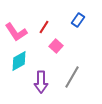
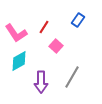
pink L-shape: moved 1 px down
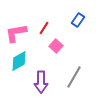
red line: moved 1 px down
pink L-shape: rotated 115 degrees clockwise
gray line: moved 2 px right
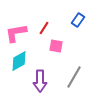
pink square: rotated 32 degrees counterclockwise
purple arrow: moved 1 px left, 1 px up
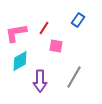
cyan diamond: moved 1 px right
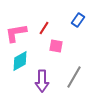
purple arrow: moved 2 px right
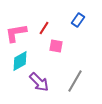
gray line: moved 1 px right, 4 px down
purple arrow: moved 3 px left, 1 px down; rotated 45 degrees counterclockwise
